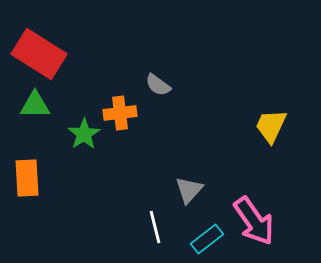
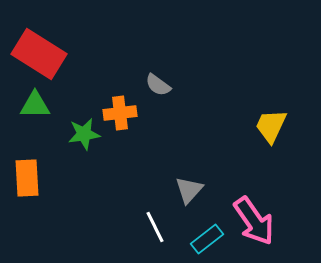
green star: rotated 24 degrees clockwise
white line: rotated 12 degrees counterclockwise
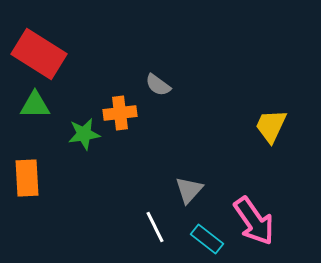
cyan rectangle: rotated 76 degrees clockwise
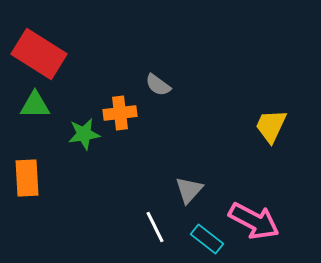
pink arrow: rotated 27 degrees counterclockwise
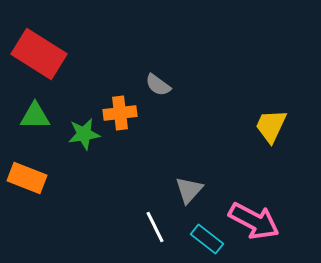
green triangle: moved 11 px down
orange rectangle: rotated 66 degrees counterclockwise
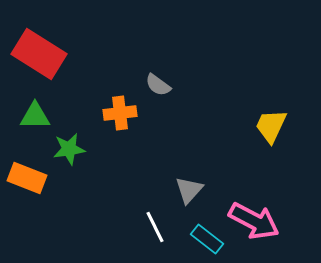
green star: moved 15 px left, 15 px down
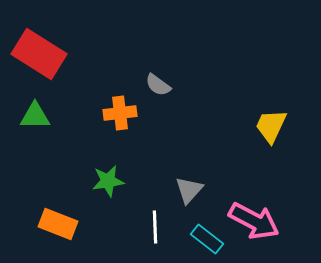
green star: moved 39 px right, 32 px down
orange rectangle: moved 31 px right, 46 px down
white line: rotated 24 degrees clockwise
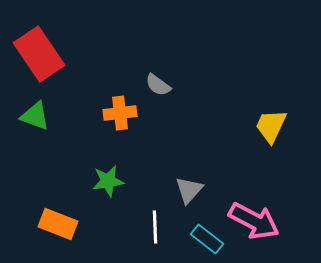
red rectangle: rotated 24 degrees clockwise
green triangle: rotated 20 degrees clockwise
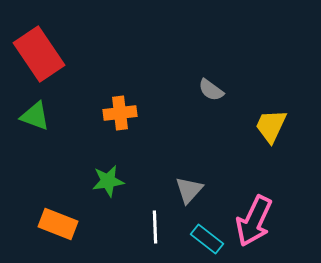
gray semicircle: moved 53 px right, 5 px down
pink arrow: rotated 87 degrees clockwise
